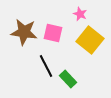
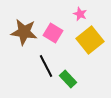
pink square: rotated 18 degrees clockwise
yellow square: rotated 12 degrees clockwise
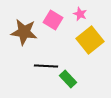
pink square: moved 13 px up
black line: rotated 60 degrees counterclockwise
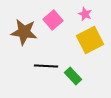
pink star: moved 5 px right
pink square: rotated 18 degrees clockwise
yellow square: rotated 12 degrees clockwise
green rectangle: moved 5 px right, 3 px up
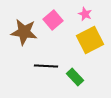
green rectangle: moved 2 px right, 1 px down
